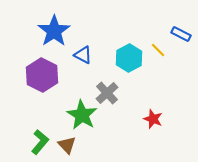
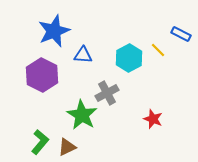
blue star: rotated 12 degrees clockwise
blue triangle: rotated 24 degrees counterclockwise
gray cross: rotated 15 degrees clockwise
brown triangle: moved 2 px down; rotated 48 degrees clockwise
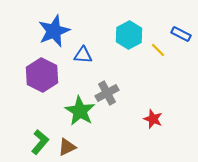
cyan hexagon: moved 23 px up
green star: moved 2 px left, 4 px up
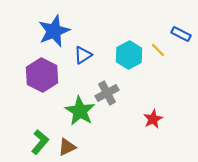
cyan hexagon: moved 20 px down
blue triangle: rotated 36 degrees counterclockwise
red star: rotated 24 degrees clockwise
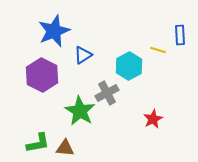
blue rectangle: moved 1 px left, 1 px down; rotated 60 degrees clockwise
yellow line: rotated 28 degrees counterclockwise
cyan hexagon: moved 11 px down
green L-shape: moved 2 px left, 1 px down; rotated 40 degrees clockwise
brown triangle: moved 2 px left, 1 px down; rotated 30 degrees clockwise
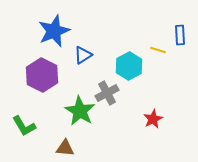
green L-shape: moved 14 px left, 17 px up; rotated 70 degrees clockwise
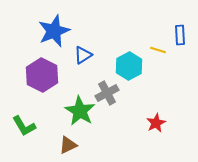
red star: moved 3 px right, 4 px down
brown triangle: moved 3 px right, 3 px up; rotated 30 degrees counterclockwise
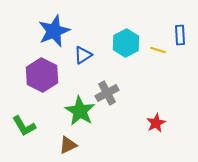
cyan hexagon: moved 3 px left, 23 px up
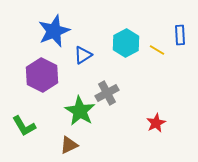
yellow line: moved 1 px left; rotated 14 degrees clockwise
brown triangle: moved 1 px right
